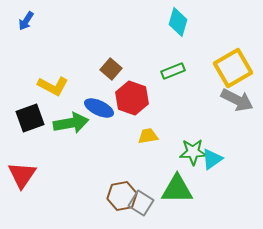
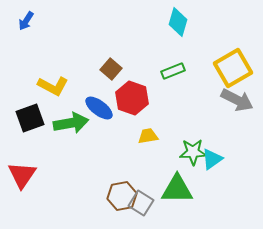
blue ellipse: rotated 12 degrees clockwise
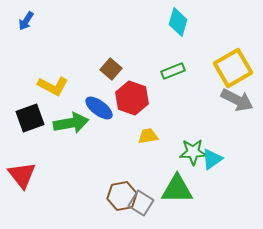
red triangle: rotated 12 degrees counterclockwise
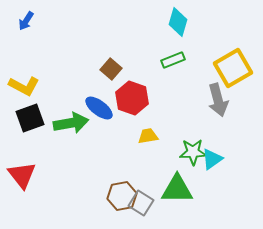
green rectangle: moved 11 px up
yellow L-shape: moved 29 px left
gray arrow: moved 19 px left; rotated 48 degrees clockwise
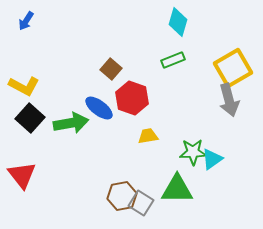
gray arrow: moved 11 px right
black square: rotated 28 degrees counterclockwise
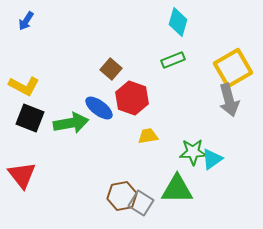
black square: rotated 20 degrees counterclockwise
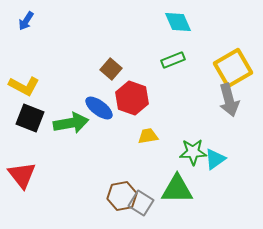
cyan diamond: rotated 40 degrees counterclockwise
cyan triangle: moved 3 px right
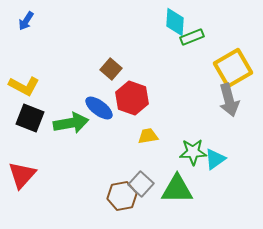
cyan diamond: moved 3 px left; rotated 28 degrees clockwise
green rectangle: moved 19 px right, 23 px up
red triangle: rotated 20 degrees clockwise
gray square: moved 19 px up; rotated 10 degrees clockwise
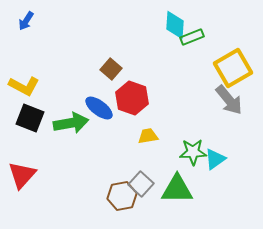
cyan diamond: moved 3 px down
gray arrow: rotated 24 degrees counterclockwise
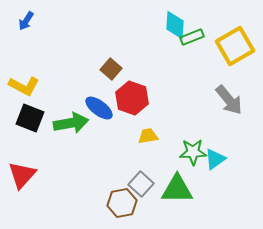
yellow square: moved 2 px right, 22 px up
brown hexagon: moved 7 px down
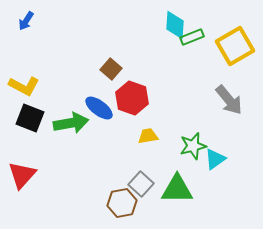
green star: moved 6 px up; rotated 12 degrees counterclockwise
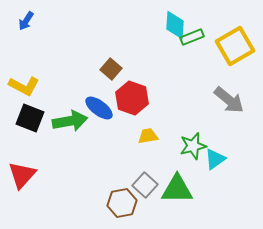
gray arrow: rotated 12 degrees counterclockwise
green arrow: moved 1 px left, 2 px up
gray square: moved 4 px right, 1 px down
